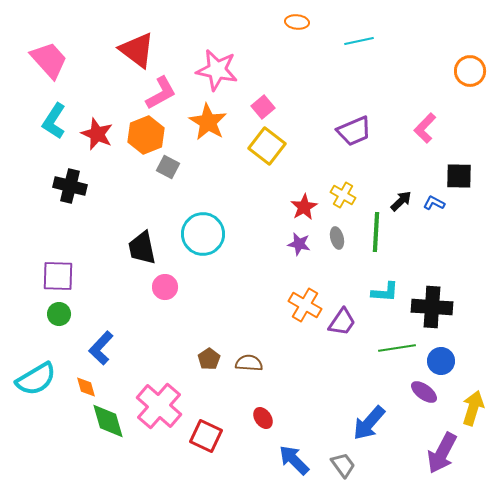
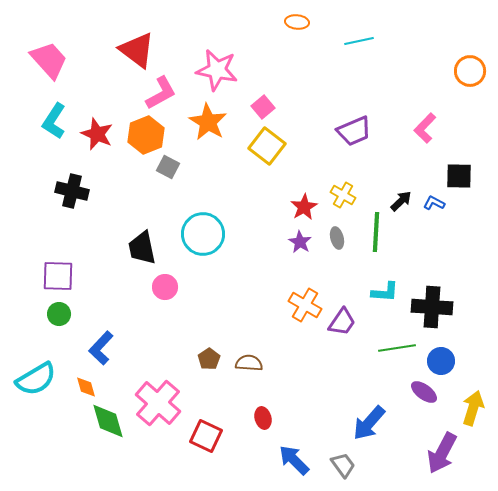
black cross at (70, 186): moved 2 px right, 5 px down
purple star at (299, 244): moved 1 px right, 2 px up; rotated 20 degrees clockwise
pink cross at (159, 406): moved 1 px left, 3 px up
red ellipse at (263, 418): rotated 20 degrees clockwise
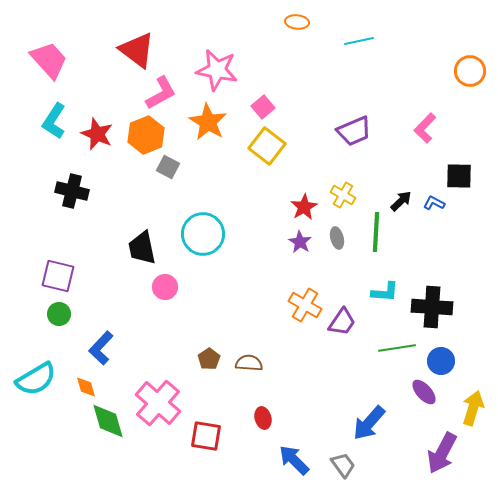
purple square at (58, 276): rotated 12 degrees clockwise
purple ellipse at (424, 392): rotated 12 degrees clockwise
red square at (206, 436): rotated 16 degrees counterclockwise
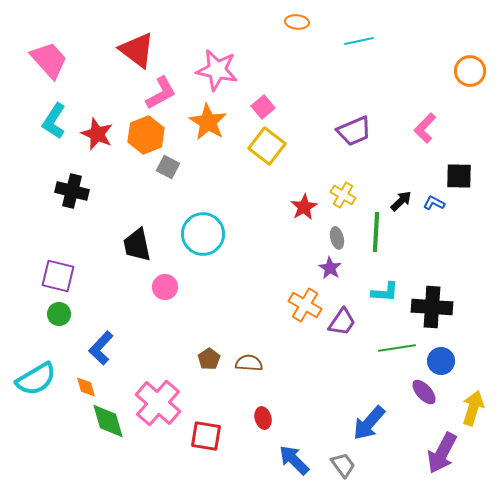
purple star at (300, 242): moved 30 px right, 26 px down
black trapezoid at (142, 248): moved 5 px left, 3 px up
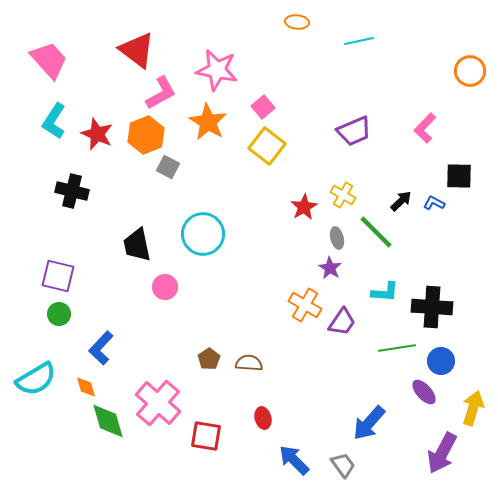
green line at (376, 232): rotated 48 degrees counterclockwise
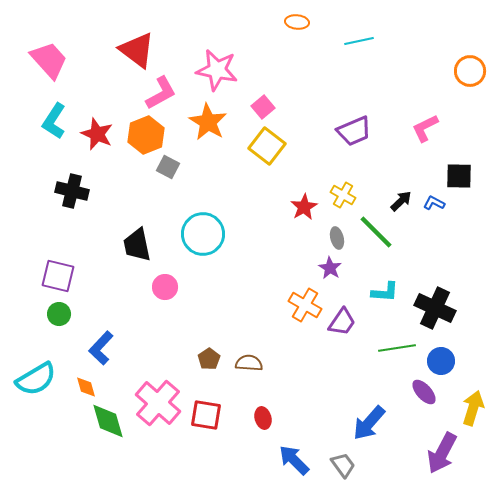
pink L-shape at (425, 128): rotated 20 degrees clockwise
black cross at (432, 307): moved 3 px right, 1 px down; rotated 21 degrees clockwise
red square at (206, 436): moved 21 px up
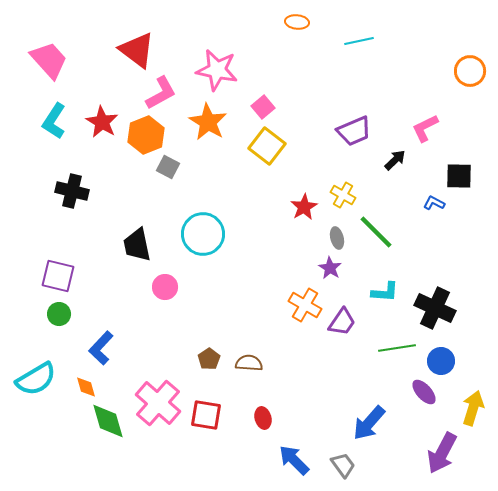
red star at (97, 134): moved 5 px right, 12 px up; rotated 8 degrees clockwise
black arrow at (401, 201): moved 6 px left, 41 px up
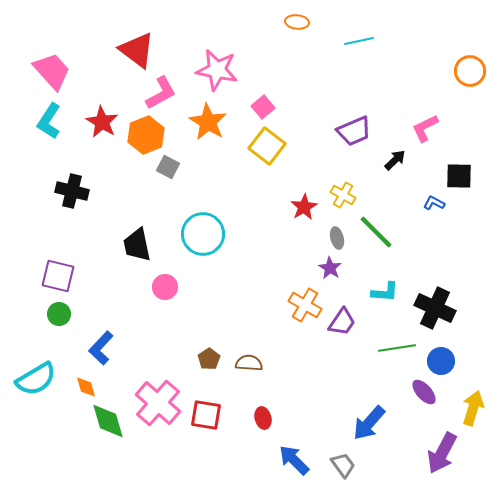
pink trapezoid at (49, 60): moved 3 px right, 11 px down
cyan L-shape at (54, 121): moved 5 px left
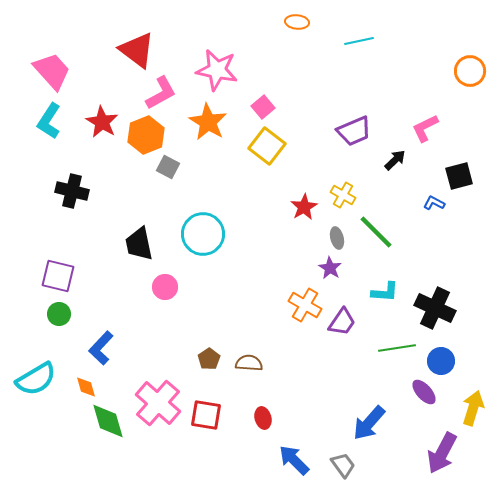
black square at (459, 176): rotated 16 degrees counterclockwise
black trapezoid at (137, 245): moved 2 px right, 1 px up
